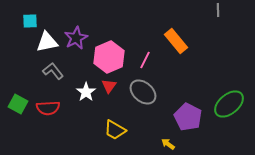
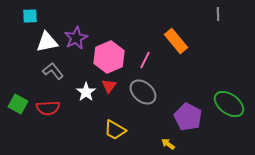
gray line: moved 4 px down
cyan square: moved 5 px up
green ellipse: rotated 76 degrees clockwise
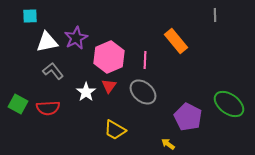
gray line: moved 3 px left, 1 px down
pink line: rotated 24 degrees counterclockwise
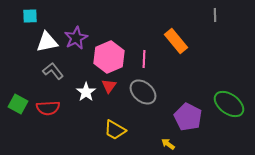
pink line: moved 1 px left, 1 px up
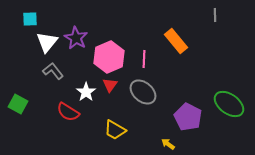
cyan square: moved 3 px down
purple star: rotated 15 degrees counterclockwise
white triangle: rotated 40 degrees counterclockwise
red triangle: moved 1 px right, 1 px up
red semicircle: moved 20 px right, 4 px down; rotated 35 degrees clockwise
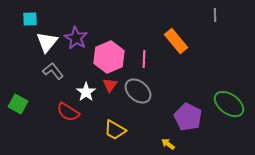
gray ellipse: moved 5 px left, 1 px up
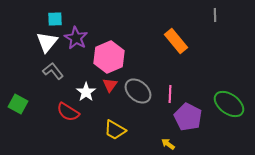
cyan square: moved 25 px right
pink line: moved 26 px right, 35 px down
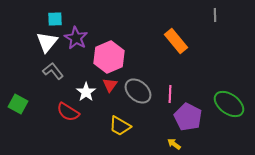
yellow trapezoid: moved 5 px right, 4 px up
yellow arrow: moved 6 px right
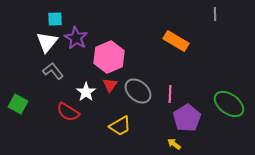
gray line: moved 1 px up
orange rectangle: rotated 20 degrees counterclockwise
purple pentagon: moved 1 px left, 1 px down; rotated 12 degrees clockwise
yellow trapezoid: rotated 60 degrees counterclockwise
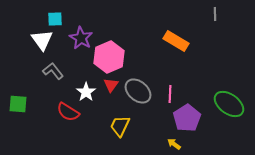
purple star: moved 5 px right
white triangle: moved 5 px left, 2 px up; rotated 15 degrees counterclockwise
red triangle: moved 1 px right
green square: rotated 24 degrees counterclockwise
yellow trapezoid: rotated 145 degrees clockwise
